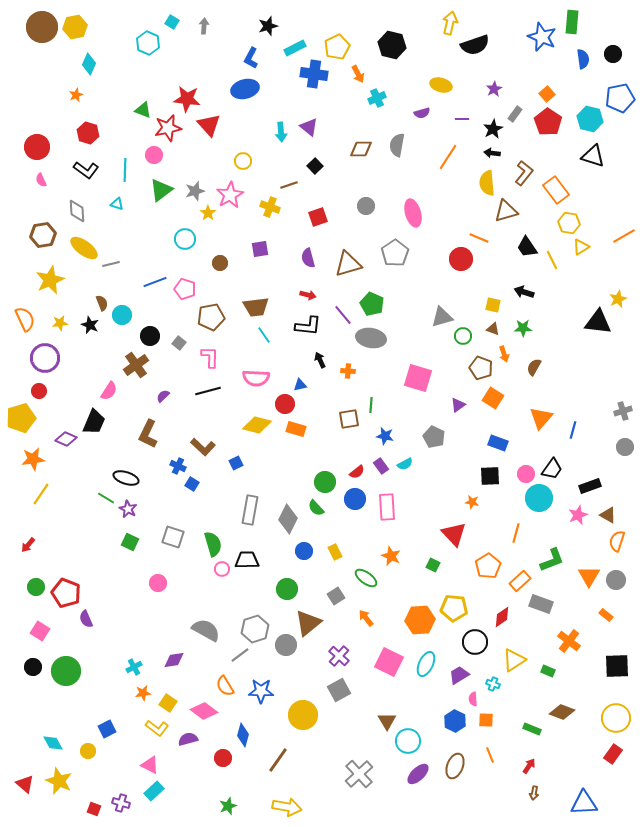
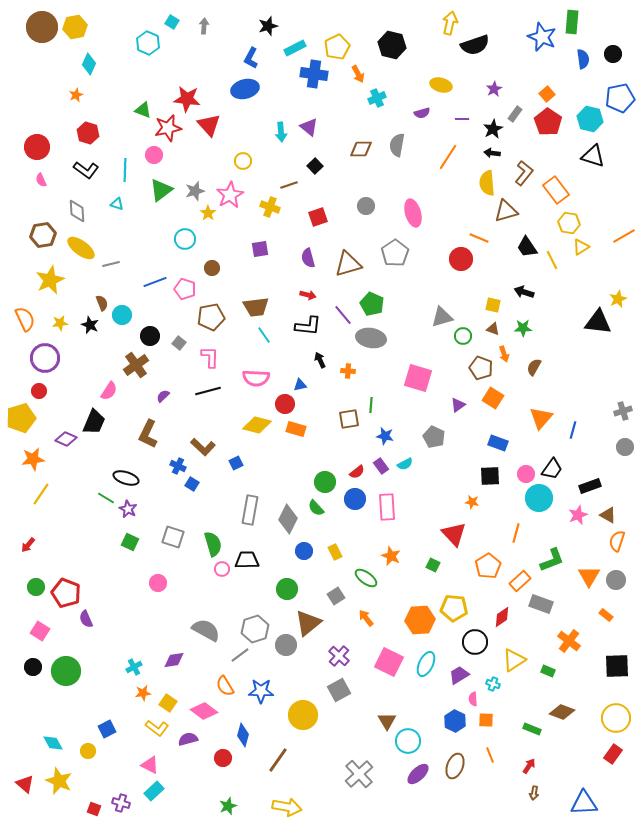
yellow ellipse at (84, 248): moved 3 px left
brown circle at (220, 263): moved 8 px left, 5 px down
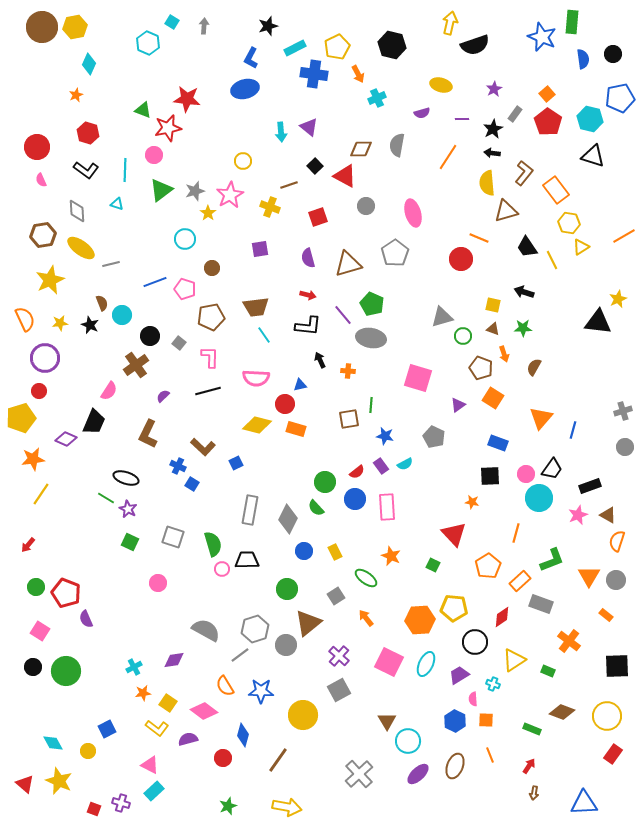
red triangle at (209, 125): moved 136 px right, 51 px down; rotated 20 degrees counterclockwise
yellow circle at (616, 718): moved 9 px left, 2 px up
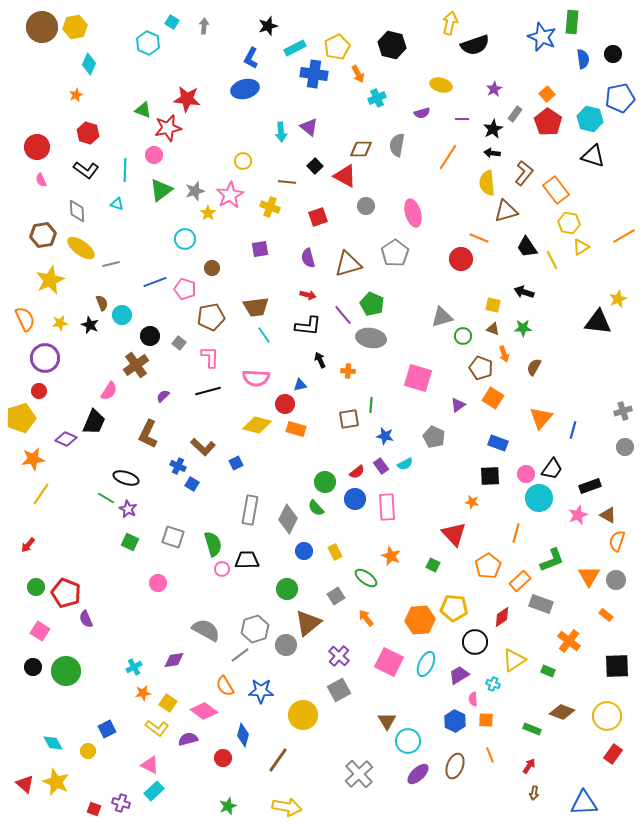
brown line at (289, 185): moved 2 px left, 3 px up; rotated 24 degrees clockwise
yellow star at (59, 781): moved 3 px left, 1 px down
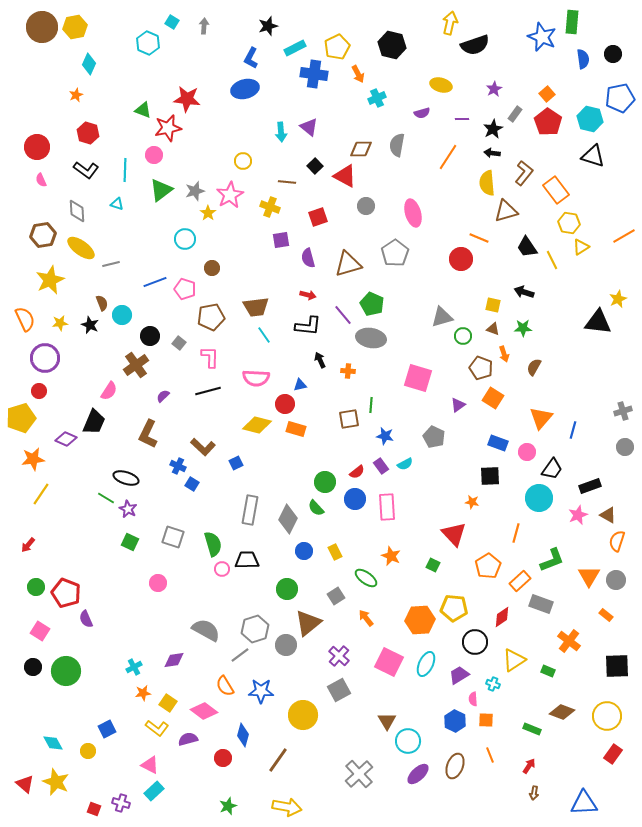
purple square at (260, 249): moved 21 px right, 9 px up
pink circle at (526, 474): moved 1 px right, 22 px up
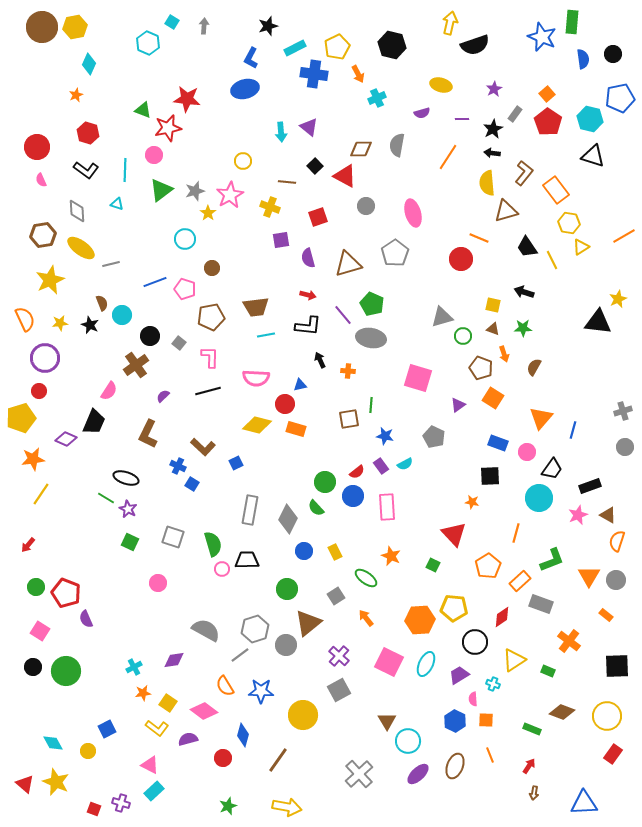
cyan line at (264, 335): moved 2 px right; rotated 66 degrees counterclockwise
blue circle at (355, 499): moved 2 px left, 3 px up
